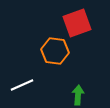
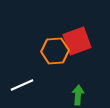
red square: moved 18 px down
orange hexagon: rotated 12 degrees counterclockwise
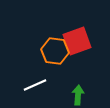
orange hexagon: rotated 12 degrees clockwise
white line: moved 13 px right
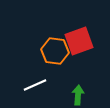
red square: moved 2 px right
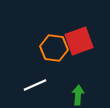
orange hexagon: moved 1 px left, 3 px up
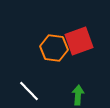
white line: moved 6 px left, 6 px down; rotated 70 degrees clockwise
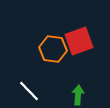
orange hexagon: moved 1 px left, 1 px down
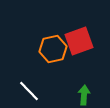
orange hexagon: rotated 20 degrees counterclockwise
green arrow: moved 6 px right
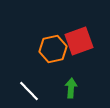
green arrow: moved 13 px left, 7 px up
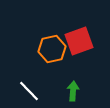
orange hexagon: moved 1 px left
green arrow: moved 2 px right, 3 px down
